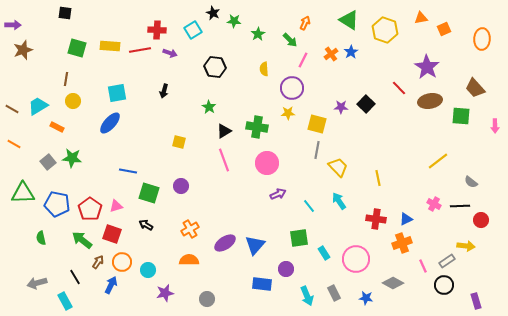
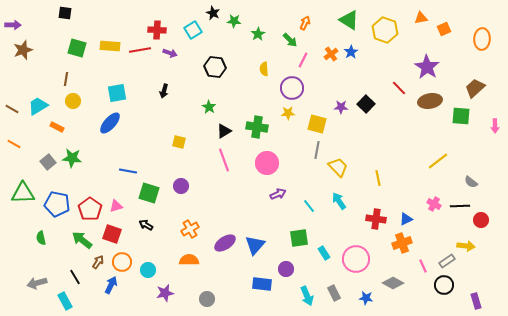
brown trapezoid at (475, 88): rotated 90 degrees clockwise
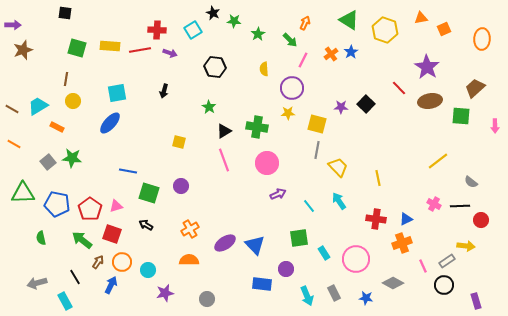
blue triangle at (255, 245): rotated 25 degrees counterclockwise
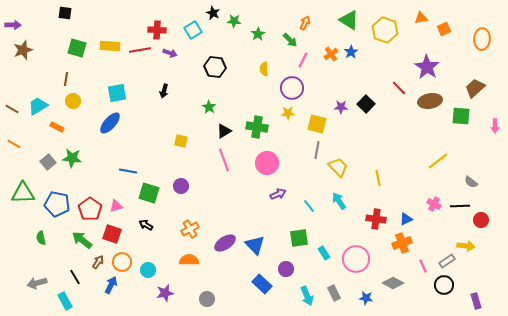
yellow square at (179, 142): moved 2 px right, 1 px up
blue rectangle at (262, 284): rotated 36 degrees clockwise
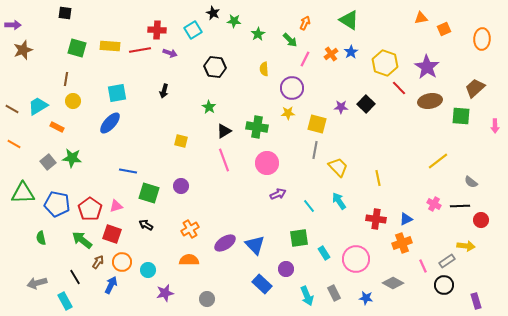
yellow hexagon at (385, 30): moved 33 px down
pink line at (303, 60): moved 2 px right, 1 px up
gray line at (317, 150): moved 2 px left
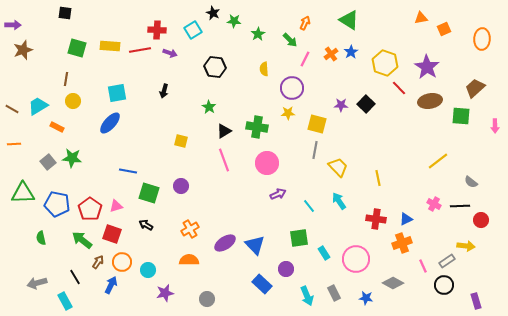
purple star at (341, 107): moved 2 px up
orange line at (14, 144): rotated 32 degrees counterclockwise
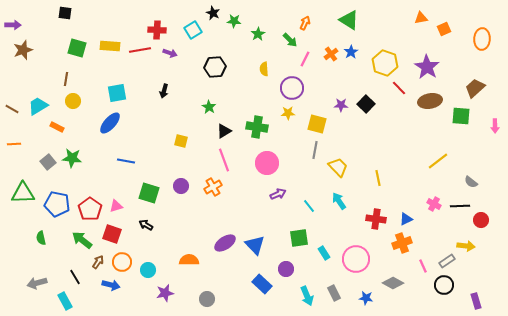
black hexagon at (215, 67): rotated 10 degrees counterclockwise
blue line at (128, 171): moved 2 px left, 10 px up
orange cross at (190, 229): moved 23 px right, 42 px up
blue arrow at (111, 285): rotated 78 degrees clockwise
